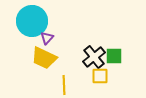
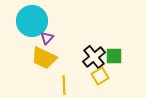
yellow square: rotated 30 degrees counterclockwise
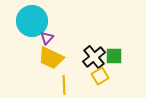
yellow trapezoid: moved 7 px right
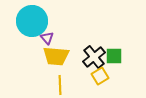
purple triangle: rotated 24 degrees counterclockwise
yellow trapezoid: moved 5 px right, 2 px up; rotated 20 degrees counterclockwise
yellow line: moved 4 px left
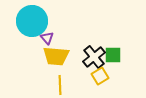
green square: moved 1 px left, 1 px up
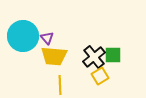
cyan circle: moved 9 px left, 15 px down
yellow trapezoid: moved 2 px left
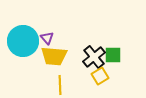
cyan circle: moved 5 px down
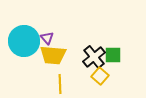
cyan circle: moved 1 px right
yellow trapezoid: moved 1 px left, 1 px up
yellow square: rotated 18 degrees counterclockwise
yellow line: moved 1 px up
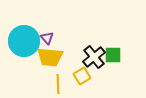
yellow trapezoid: moved 3 px left, 2 px down
yellow square: moved 18 px left; rotated 18 degrees clockwise
yellow line: moved 2 px left
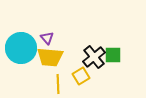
cyan circle: moved 3 px left, 7 px down
yellow square: moved 1 px left
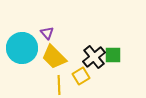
purple triangle: moved 5 px up
cyan circle: moved 1 px right
yellow trapezoid: moved 4 px right; rotated 40 degrees clockwise
yellow line: moved 1 px right, 1 px down
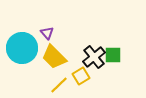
yellow line: rotated 48 degrees clockwise
